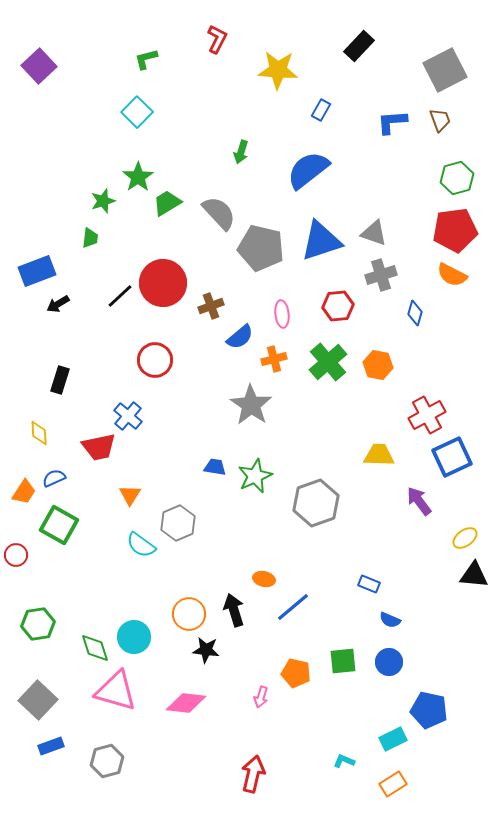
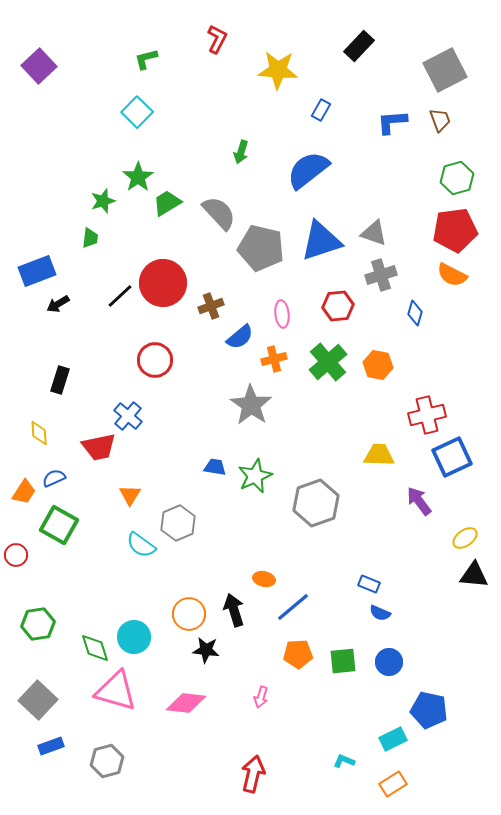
red cross at (427, 415): rotated 15 degrees clockwise
blue semicircle at (390, 620): moved 10 px left, 7 px up
orange pentagon at (296, 673): moved 2 px right, 19 px up; rotated 16 degrees counterclockwise
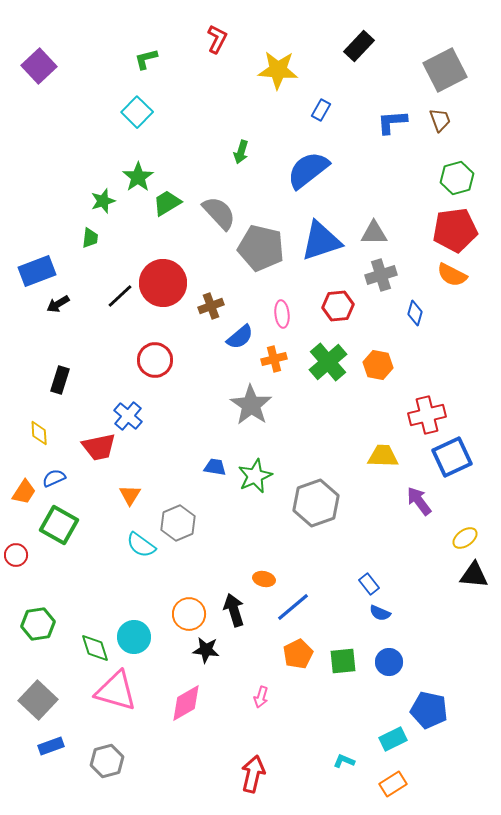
gray triangle at (374, 233): rotated 20 degrees counterclockwise
yellow trapezoid at (379, 455): moved 4 px right, 1 px down
blue rectangle at (369, 584): rotated 30 degrees clockwise
orange pentagon at (298, 654): rotated 24 degrees counterclockwise
pink diamond at (186, 703): rotated 36 degrees counterclockwise
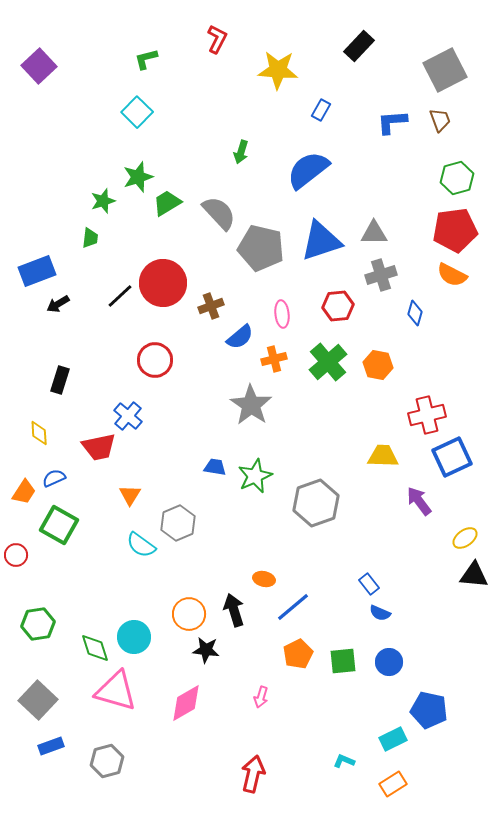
green star at (138, 177): rotated 16 degrees clockwise
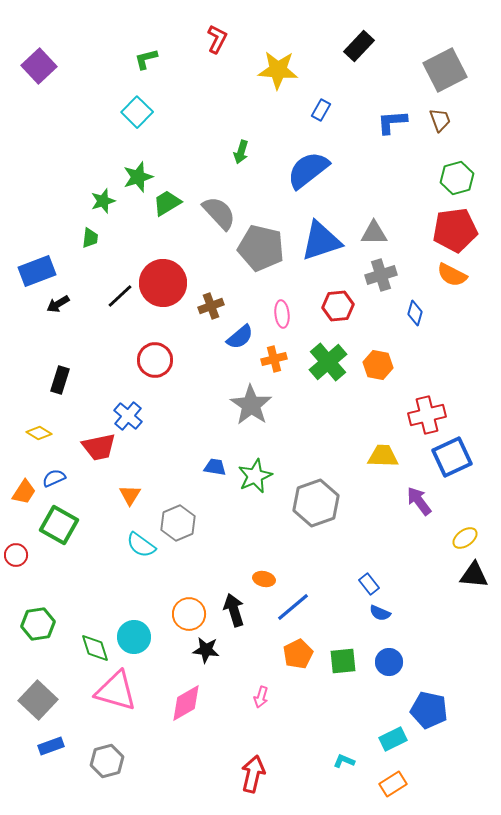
yellow diamond at (39, 433): rotated 55 degrees counterclockwise
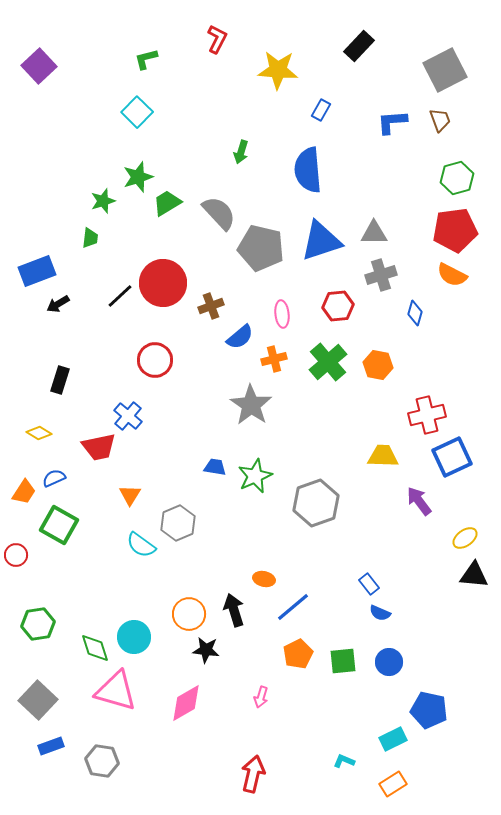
blue semicircle at (308, 170): rotated 57 degrees counterclockwise
gray hexagon at (107, 761): moved 5 px left; rotated 24 degrees clockwise
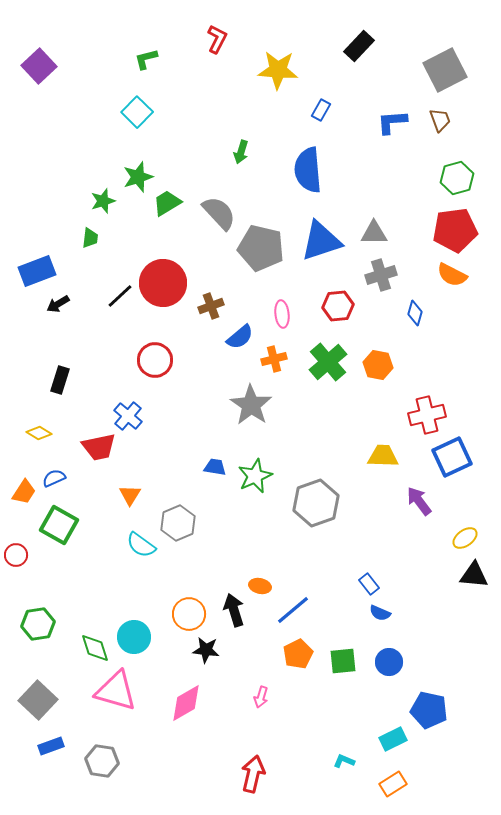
orange ellipse at (264, 579): moved 4 px left, 7 px down
blue line at (293, 607): moved 3 px down
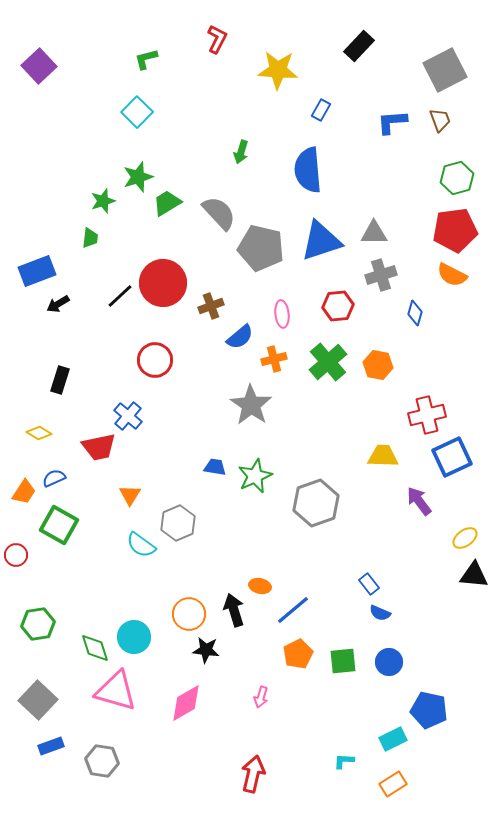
cyan L-shape at (344, 761): rotated 20 degrees counterclockwise
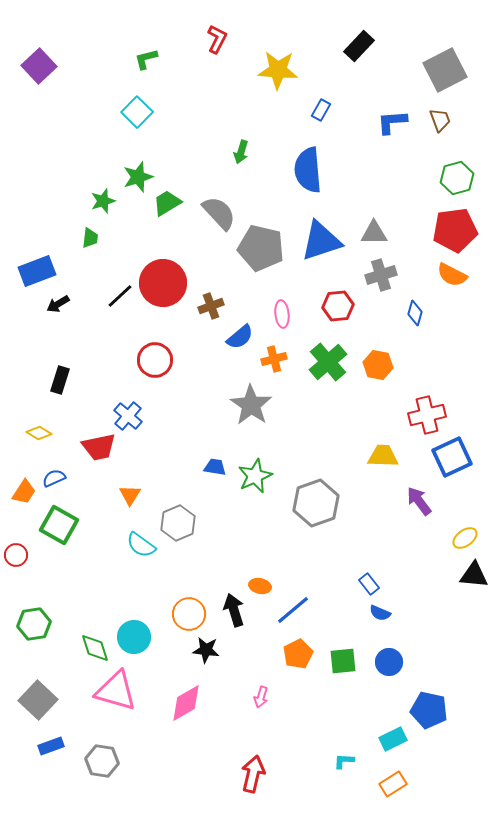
green hexagon at (38, 624): moved 4 px left
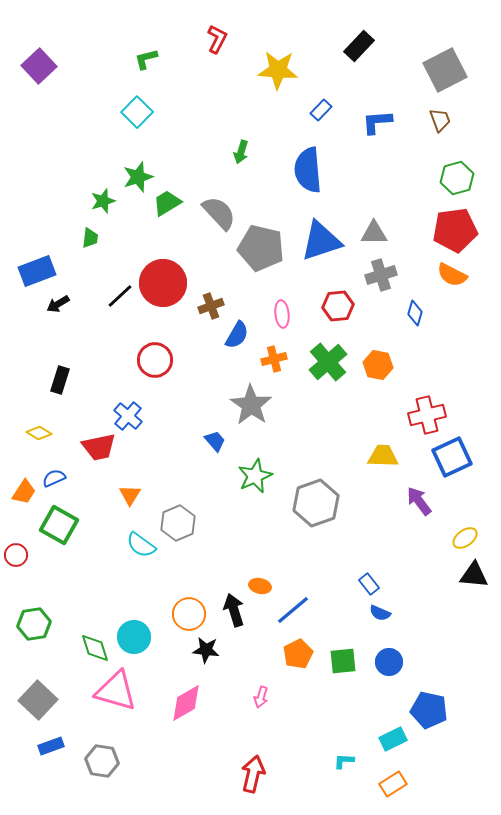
blue rectangle at (321, 110): rotated 15 degrees clockwise
blue L-shape at (392, 122): moved 15 px left
blue semicircle at (240, 337): moved 3 px left, 2 px up; rotated 20 degrees counterclockwise
blue trapezoid at (215, 467): moved 26 px up; rotated 40 degrees clockwise
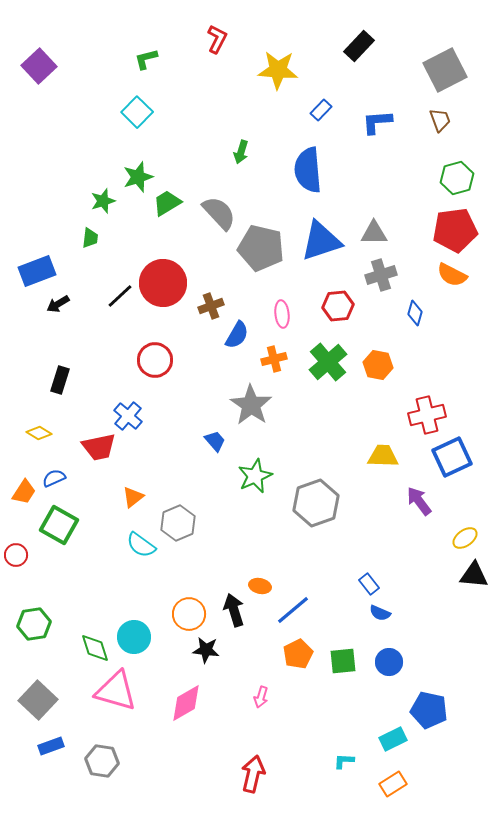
orange triangle at (130, 495): moved 3 px right, 2 px down; rotated 20 degrees clockwise
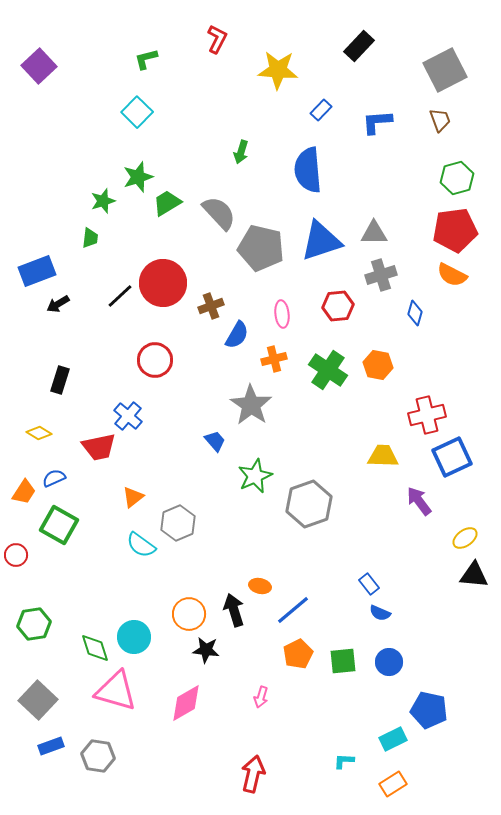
green cross at (328, 362): moved 8 px down; rotated 15 degrees counterclockwise
gray hexagon at (316, 503): moved 7 px left, 1 px down
gray hexagon at (102, 761): moved 4 px left, 5 px up
